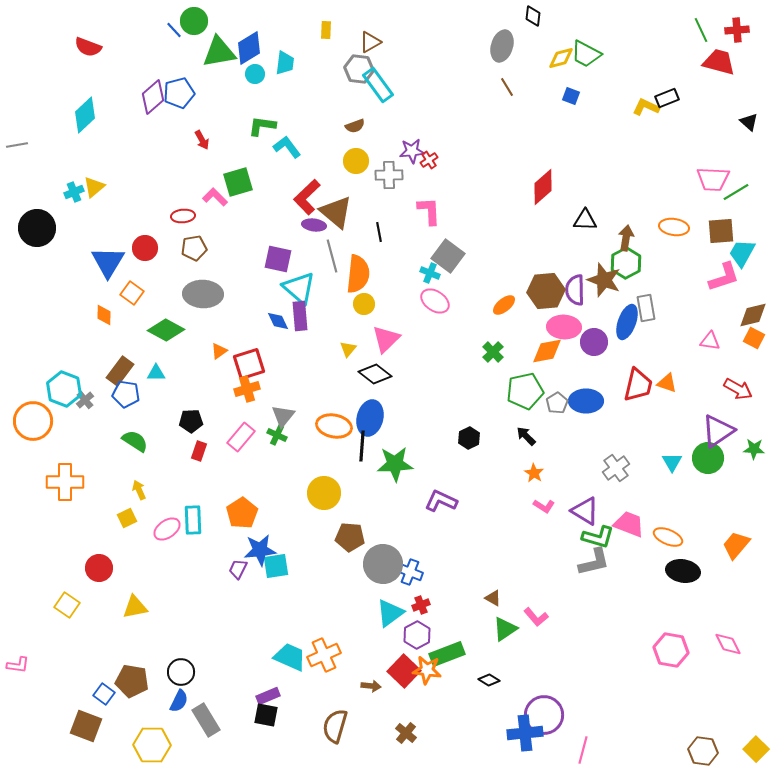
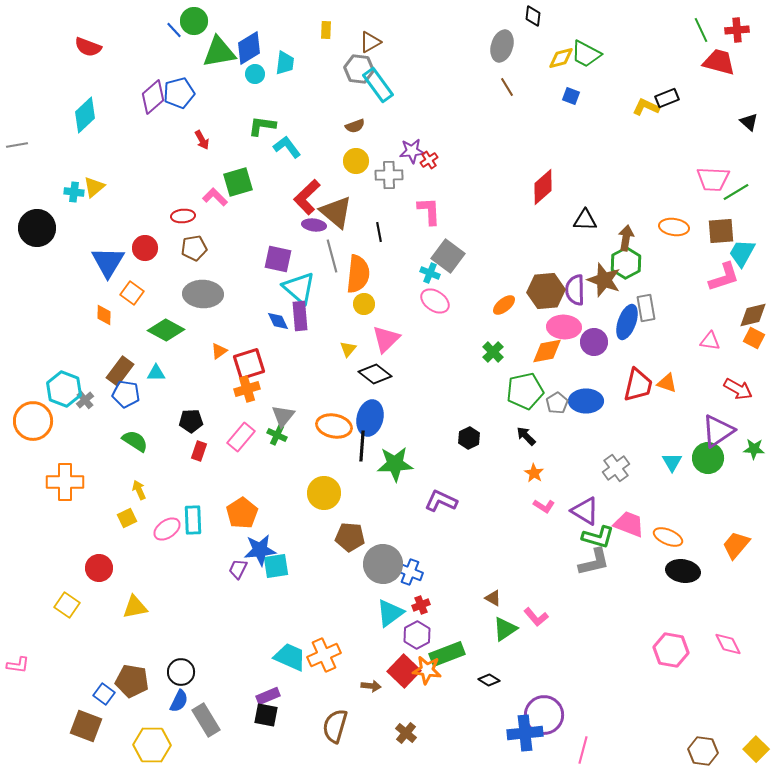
cyan cross at (74, 192): rotated 30 degrees clockwise
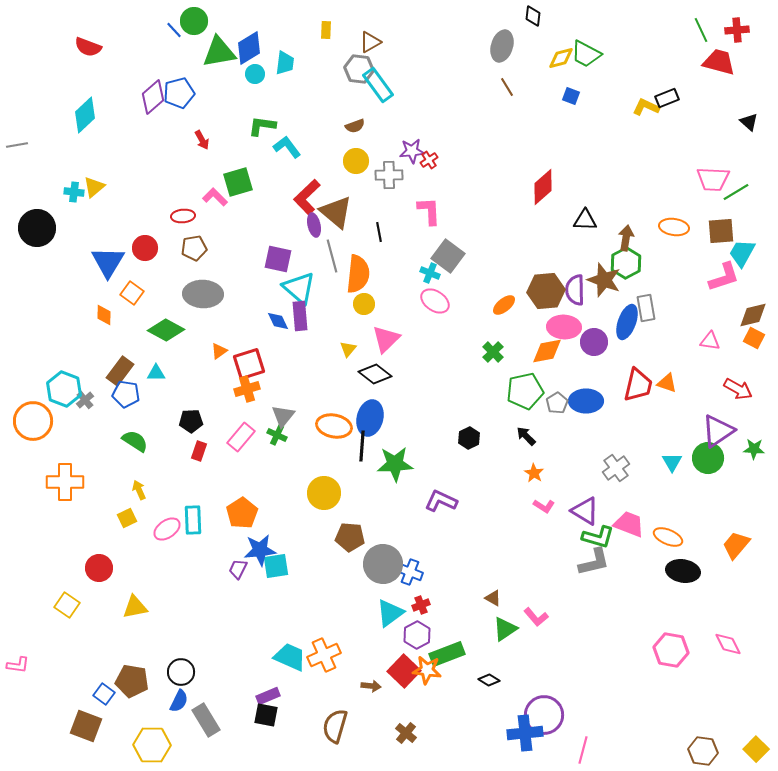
purple ellipse at (314, 225): rotated 70 degrees clockwise
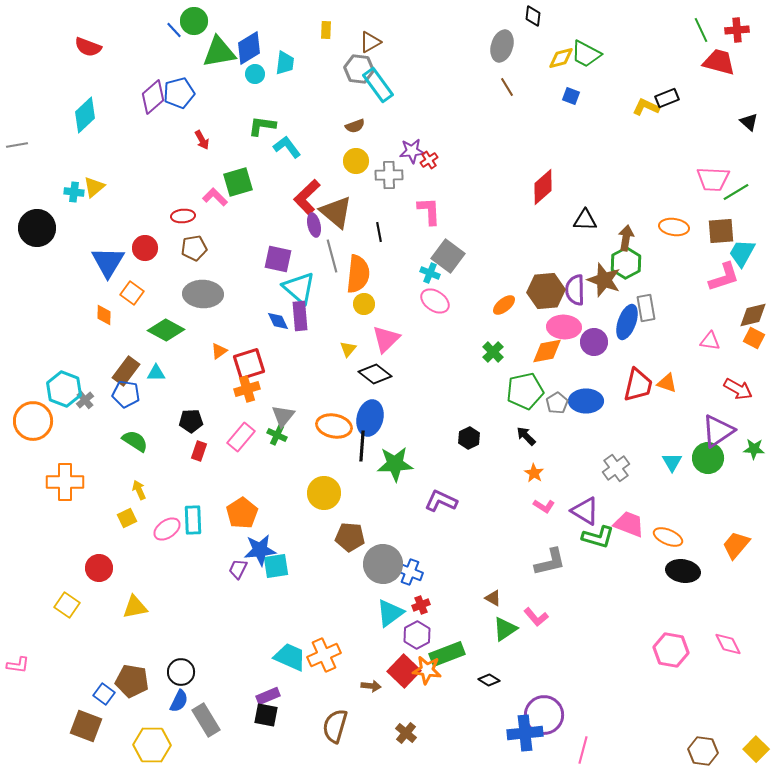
brown rectangle at (120, 371): moved 6 px right
gray L-shape at (594, 562): moved 44 px left
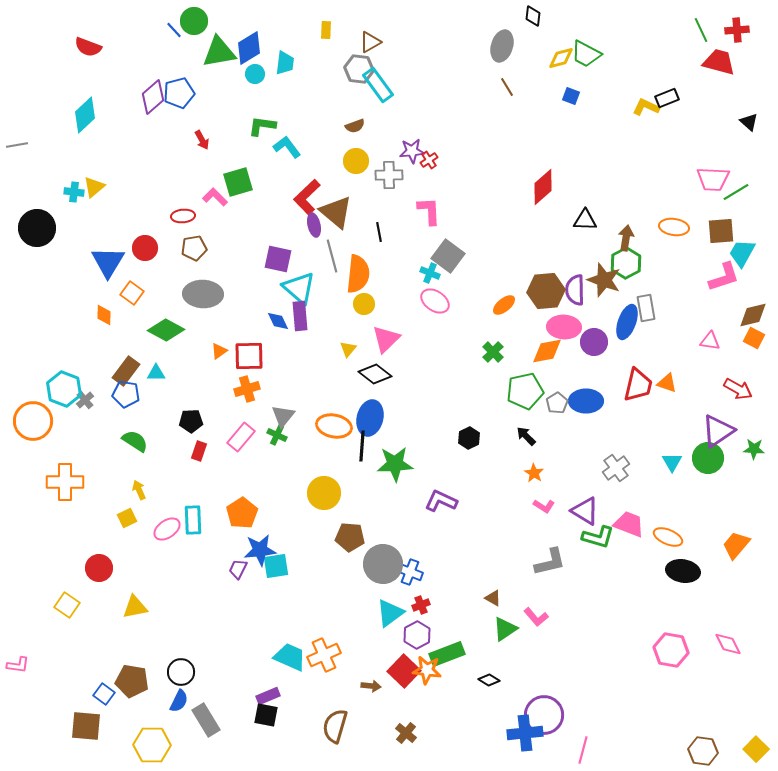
red square at (249, 364): moved 8 px up; rotated 16 degrees clockwise
brown square at (86, 726): rotated 16 degrees counterclockwise
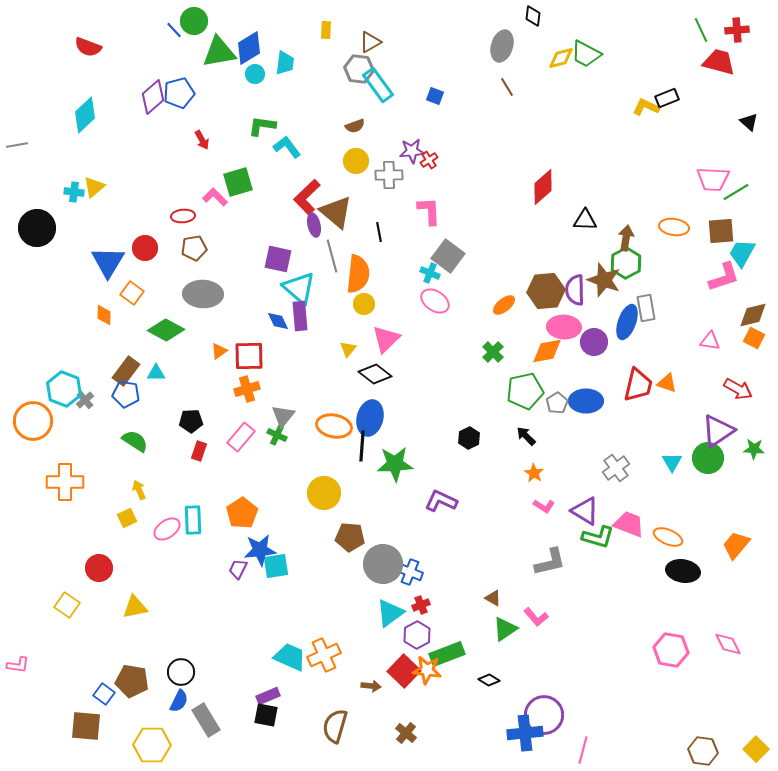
blue square at (571, 96): moved 136 px left
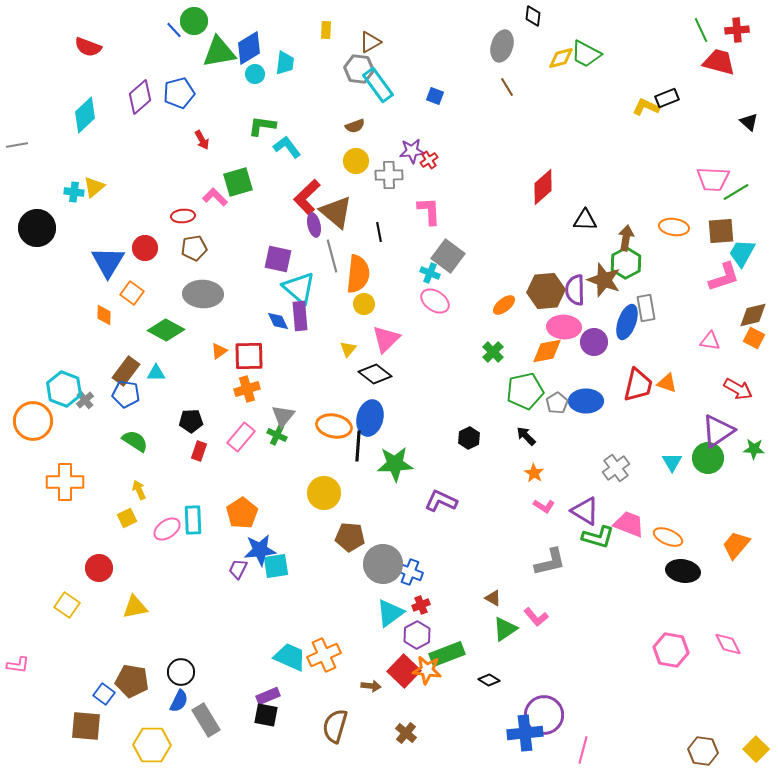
purple diamond at (153, 97): moved 13 px left
black line at (362, 446): moved 4 px left
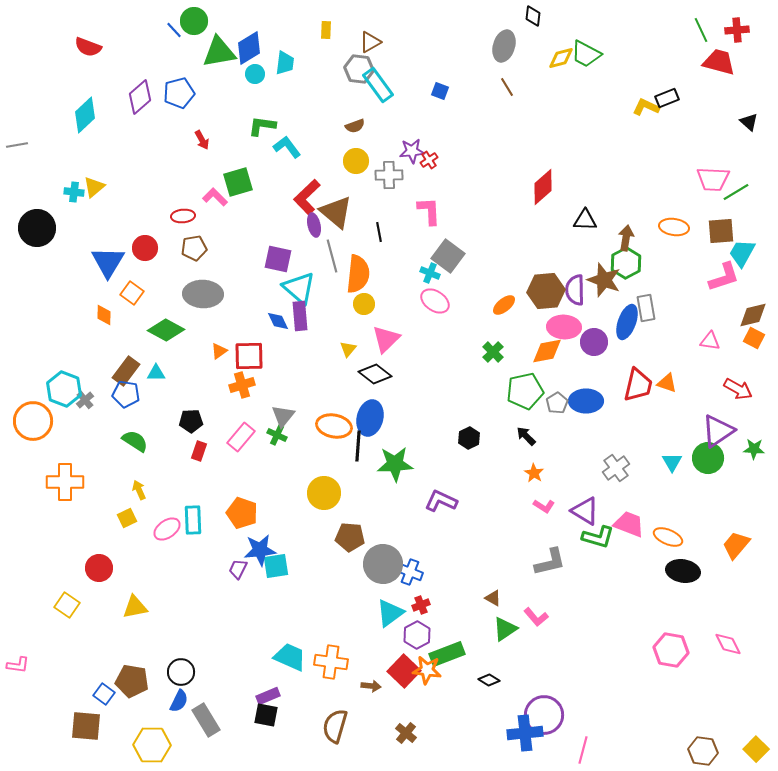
gray ellipse at (502, 46): moved 2 px right
blue square at (435, 96): moved 5 px right, 5 px up
orange cross at (247, 389): moved 5 px left, 4 px up
orange pentagon at (242, 513): rotated 20 degrees counterclockwise
orange cross at (324, 655): moved 7 px right, 7 px down; rotated 32 degrees clockwise
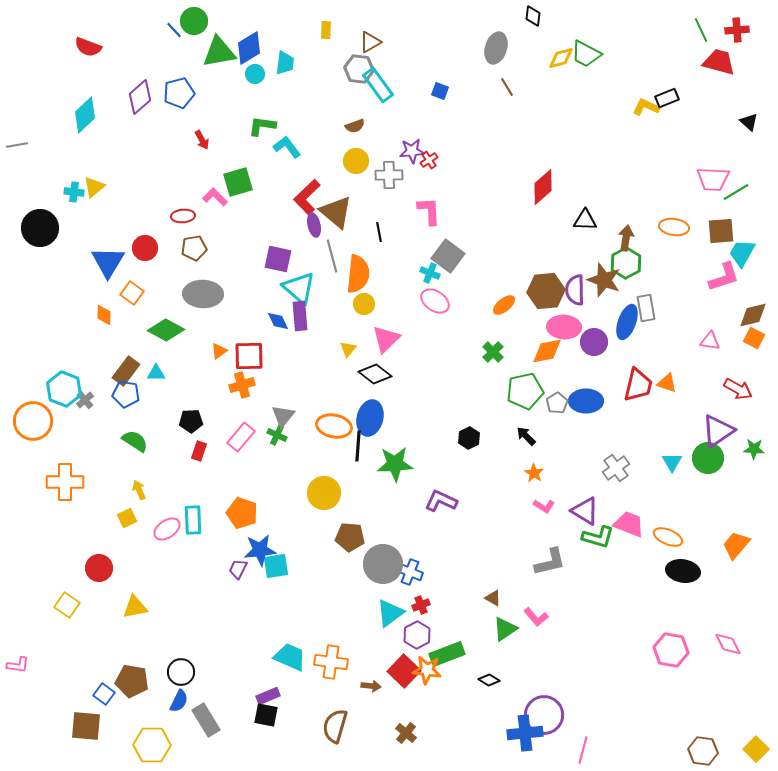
gray ellipse at (504, 46): moved 8 px left, 2 px down
black circle at (37, 228): moved 3 px right
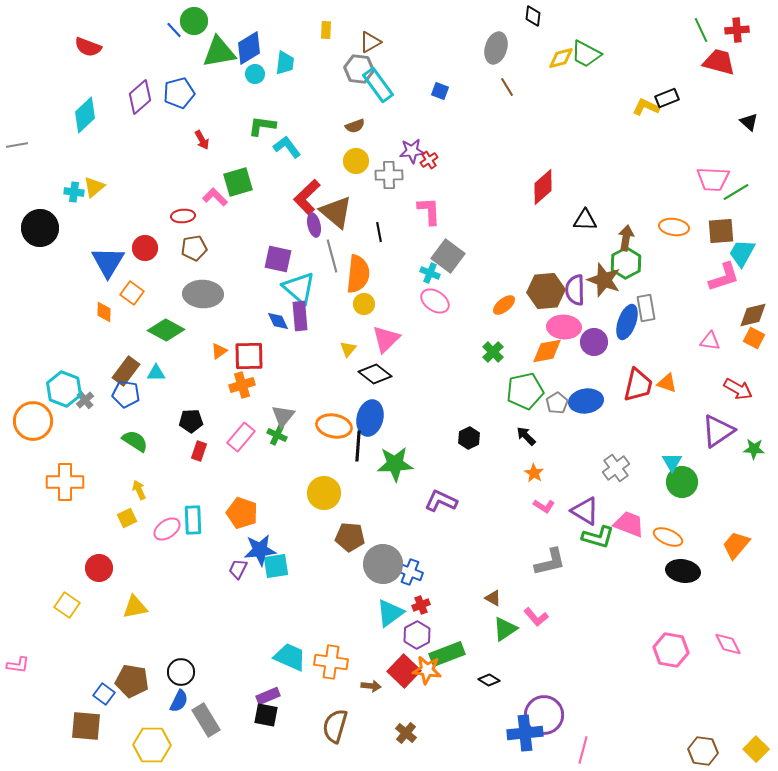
orange diamond at (104, 315): moved 3 px up
blue ellipse at (586, 401): rotated 8 degrees counterclockwise
green circle at (708, 458): moved 26 px left, 24 px down
